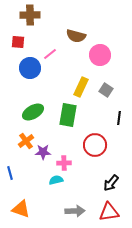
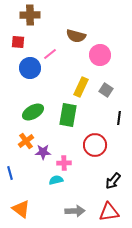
black arrow: moved 2 px right, 2 px up
orange triangle: rotated 18 degrees clockwise
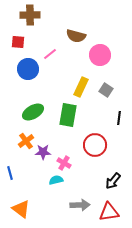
blue circle: moved 2 px left, 1 px down
pink cross: rotated 32 degrees clockwise
gray arrow: moved 5 px right, 6 px up
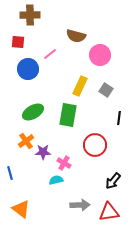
yellow rectangle: moved 1 px left, 1 px up
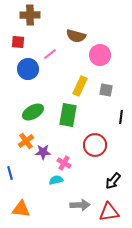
gray square: rotated 24 degrees counterclockwise
black line: moved 2 px right, 1 px up
orange triangle: rotated 30 degrees counterclockwise
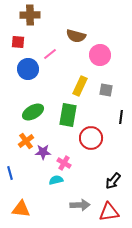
red circle: moved 4 px left, 7 px up
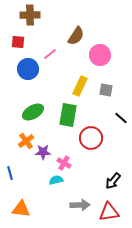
brown semicircle: rotated 72 degrees counterclockwise
black line: moved 1 px down; rotated 56 degrees counterclockwise
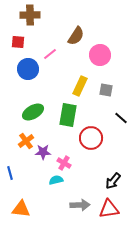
red triangle: moved 3 px up
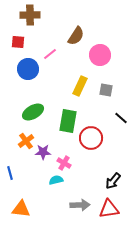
green rectangle: moved 6 px down
